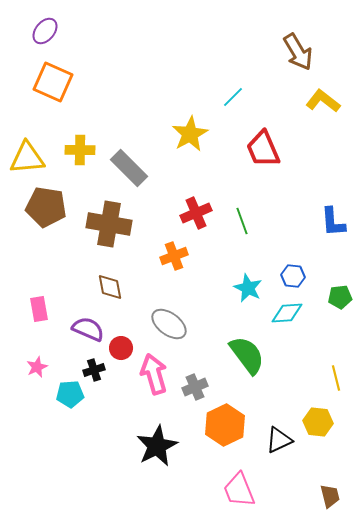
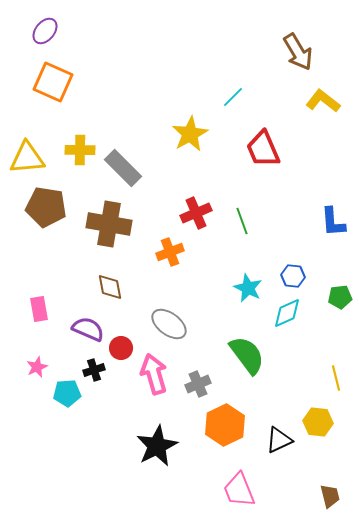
gray rectangle: moved 6 px left
orange cross: moved 4 px left, 4 px up
cyan diamond: rotated 20 degrees counterclockwise
gray cross: moved 3 px right, 3 px up
cyan pentagon: moved 3 px left, 1 px up
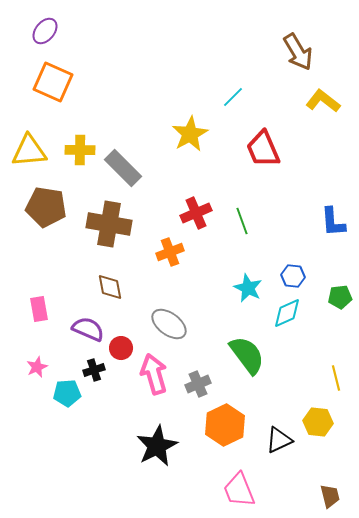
yellow triangle: moved 2 px right, 7 px up
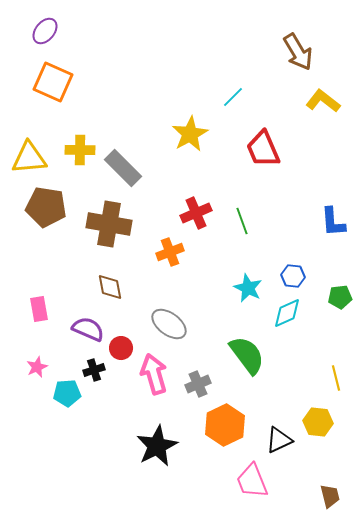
yellow triangle: moved 7 px down
pink trapezoid: moved 13 px right, 9 px up
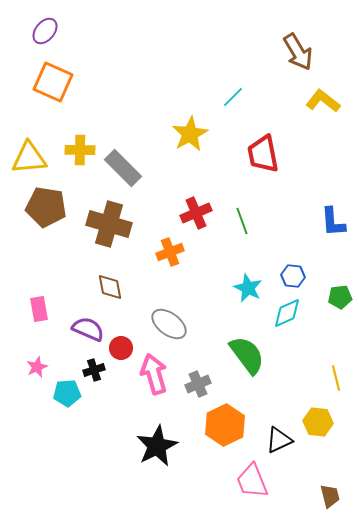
red trapezoid: moved 5 px down; rotated 12 degrees clockwise
brown cross: rotated 6 degrees clockwise
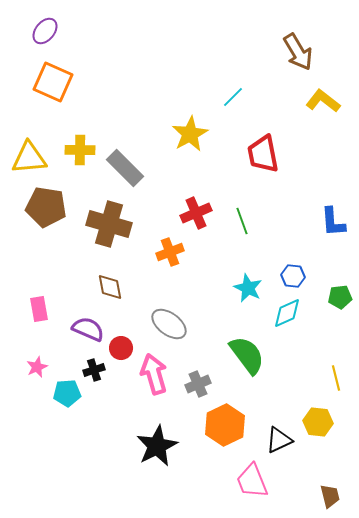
gray rectangle: moved 2 px right
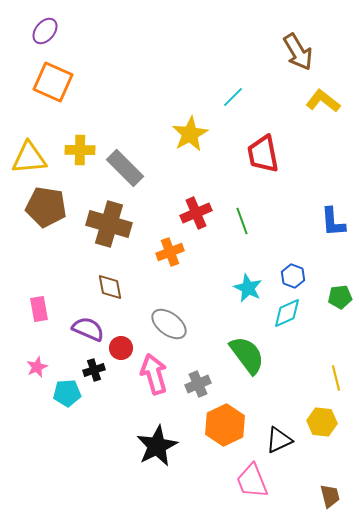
blue hexagon: rotated 15 degrees clockwise
yellow hexagon: moved 4 px right
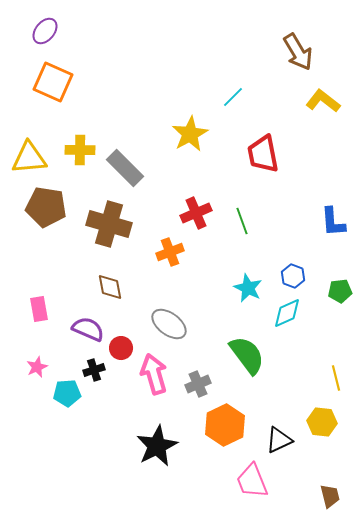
green pentagon: moved 6 px up
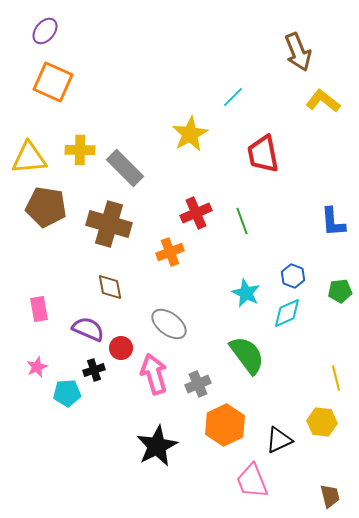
brown arrow: rotated 9 degrees clockwise
cyan star: moved 2 px left, 5 px down
